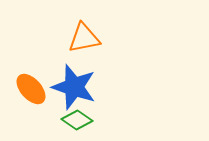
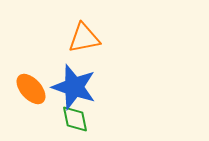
green diamond: moved 2 px left, 1 px up; rotated 44 degrees clockwise
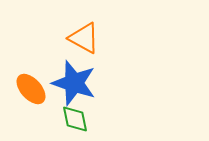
orange triangle: rotated 40 degrees clockwise
blue star: moved 4 px up
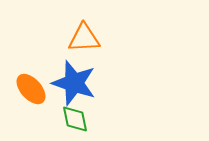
orange triangle: rotated 32 degrees counterclockwise
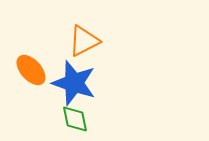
orange triangle: moved 3 px down; rotated 24 degrees counterclockwise
orange ellipse: moved 19 px up
